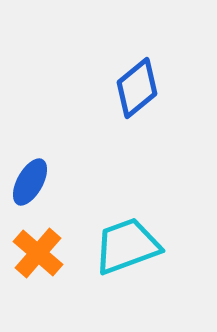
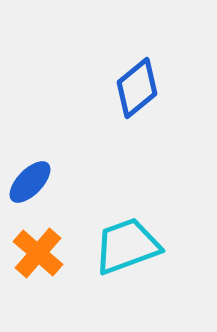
blue ellipse: rotated 15 degrees clockwise
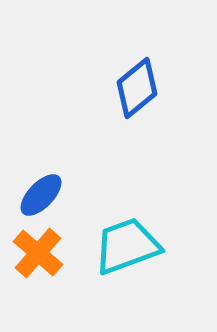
blue ellipse: moved 11 px right, 13 px down
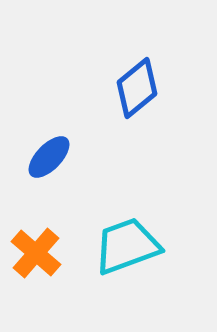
blue ellipse: moved 8 px right, 38 px up
orange cross: moved 2 px left
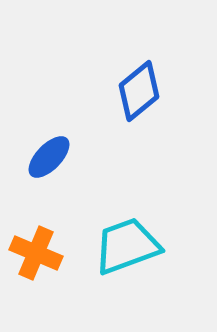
blue diamond: moved 2 px right, 3 px down
orange cross: rotated 18 degrees counterclockwise
